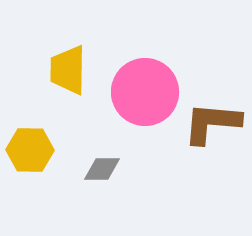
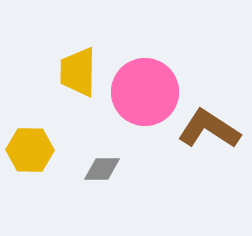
yellow trapezoid: moved 10 px right, 2 px down
brown L-shape: moved 3 px left, 6 px down; rotated 28 degrees clockwise
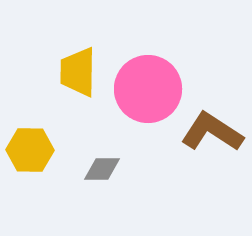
pink circle: moved 3 px right, 3 px up
brown L-shape: moved 3 px right, 3 px down
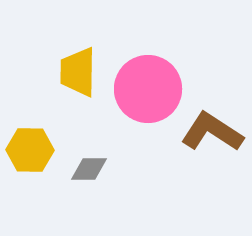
gray diamond: moved 13 px left
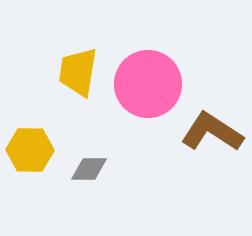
yellow trapezoid: rotated 8 degrees clockwise
pink circle: moved 5 px up
